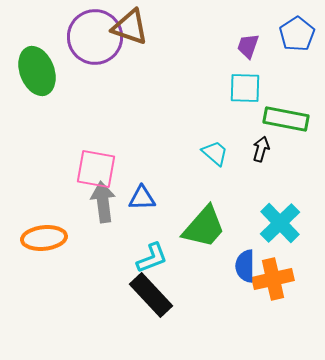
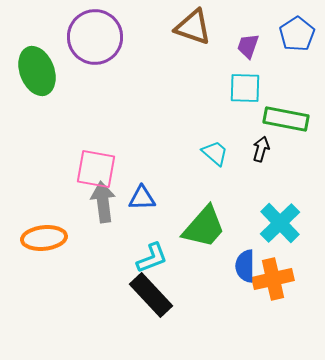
brown triangle: moved 63 px right
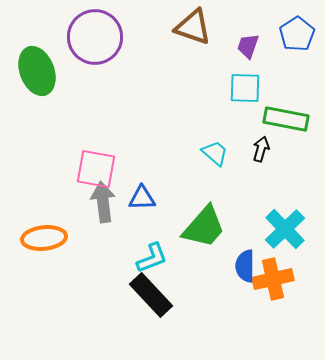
cyan cross: moved 5 px right, 6 px down
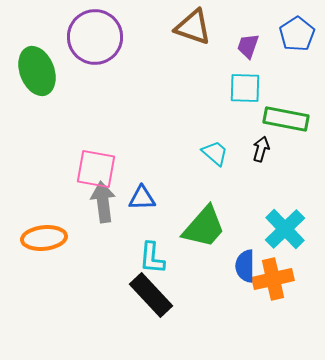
cyan L-shape: rotated 116 degrees clockwise
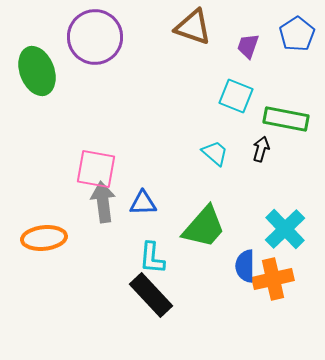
cyan square: moved 9 px left, 8 px down; rotated 20 degrees clockwise
blue triangle: moved 1 px right, 5 px down
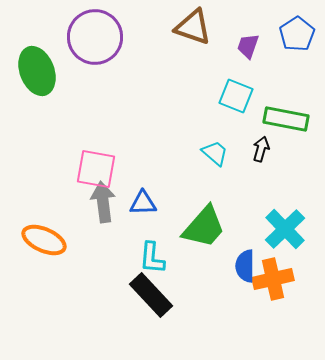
orange ellipse: moved 2 px down; rotated 30 degrees clockwise
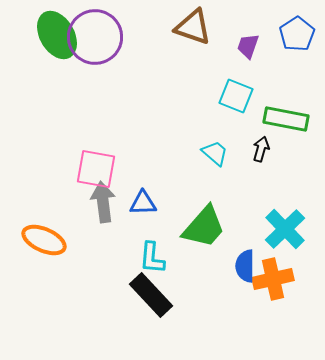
green ellipse: moved 20 px right, 36 px up; rotated 9 degrees counterclockwise
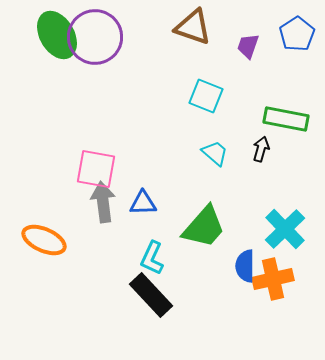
cyan square: moved 30 px left
cyan L-shape: rotated 20 degrees clockwise
